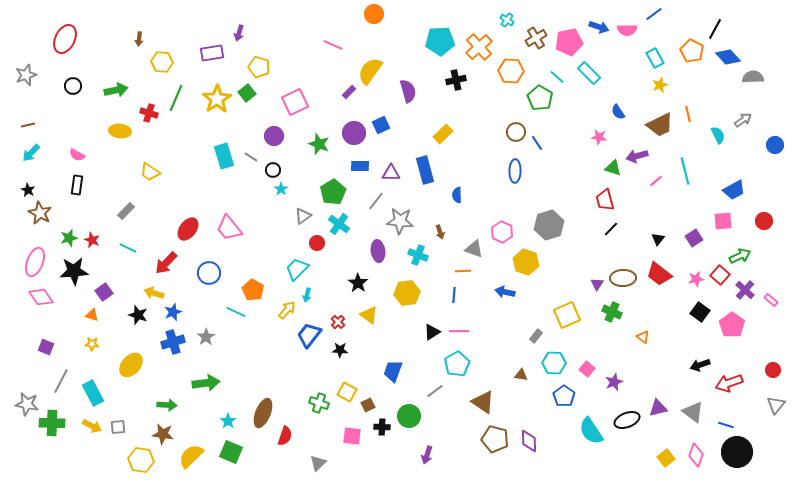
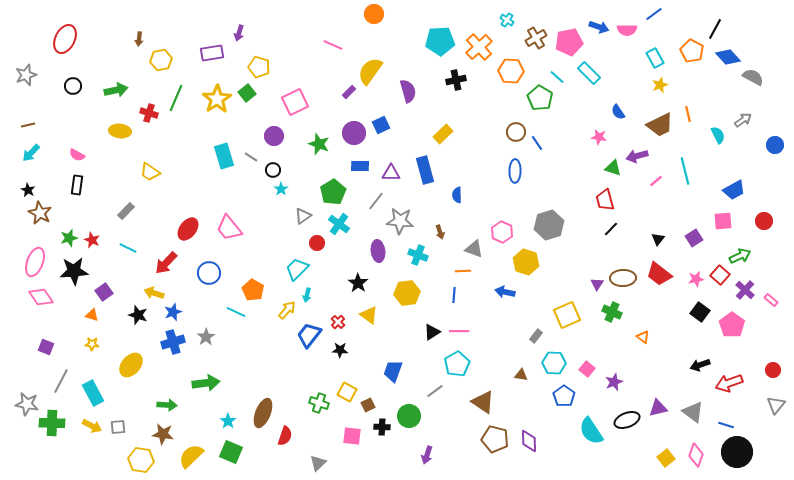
yellow hexagon at (162, 62): moved 1 px left, 2 px up; rotated 15 degrees counterclockwise
gray semicircle at (753, 77): rotated 30 degrees clockwise
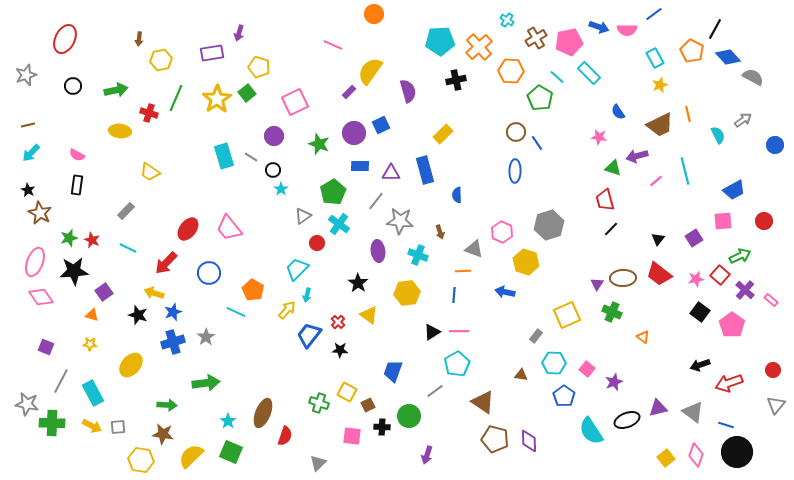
yellow star at (92, 344): moved 2 px left
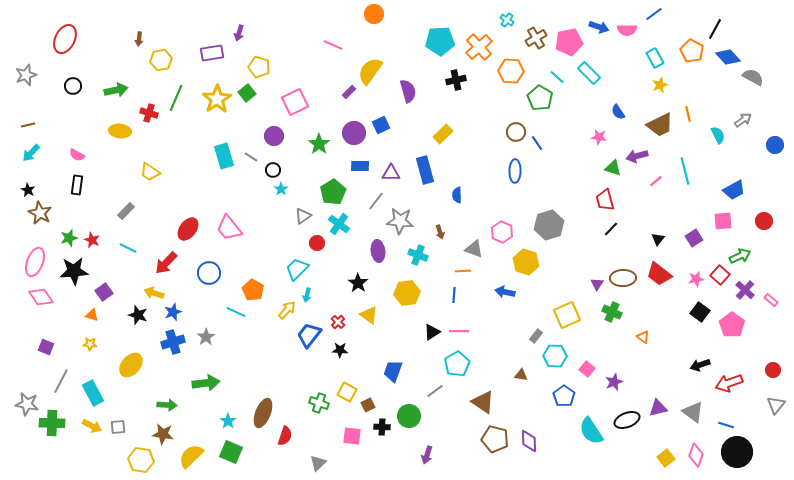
green star at (319, 144): rotated 15 degrees clockwise
cyan hexagon at (554, 363): moved 1 px right, 7 px up
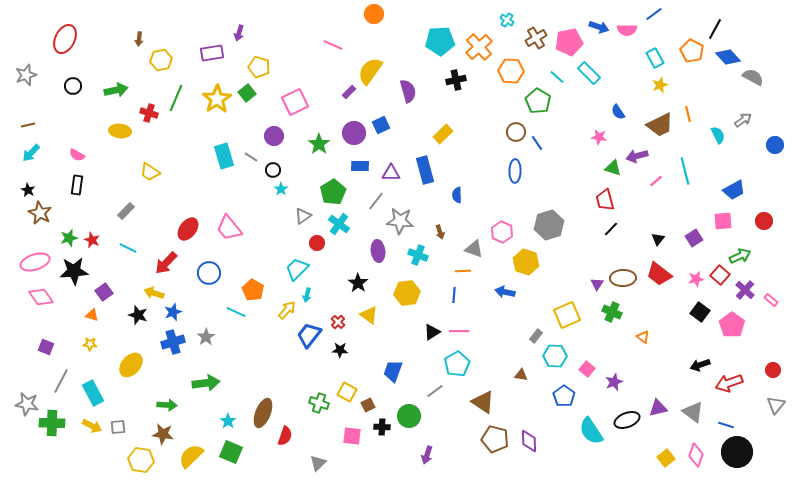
green pentagon at (540, 98): moved 2 px left, 3 px down
pink ellipse at (35, 262): rotated 52 degrees clockwise
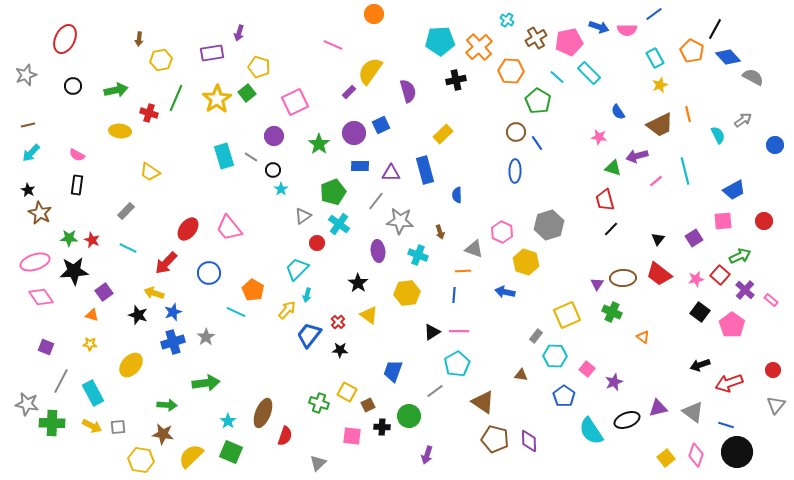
green pentagon at (333, 192): rotated 10 degrees clockwise
green star at (69, 238): rotated 18 degrees clockwise
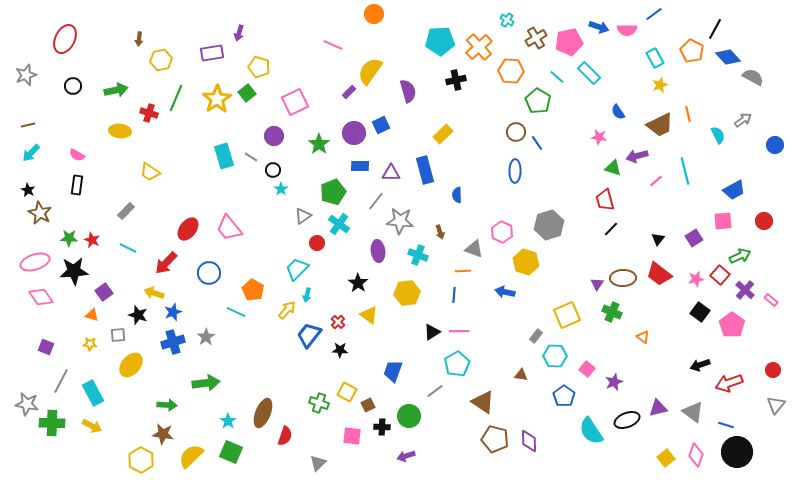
gray square at (118, 427): moved 92 px up
purple arrow at (427, 455): moved 21 px left, 1 px down; rotated 54 degrees clockwise
yellow hexagon at (141, 460): rotated 20 degrees clockwise
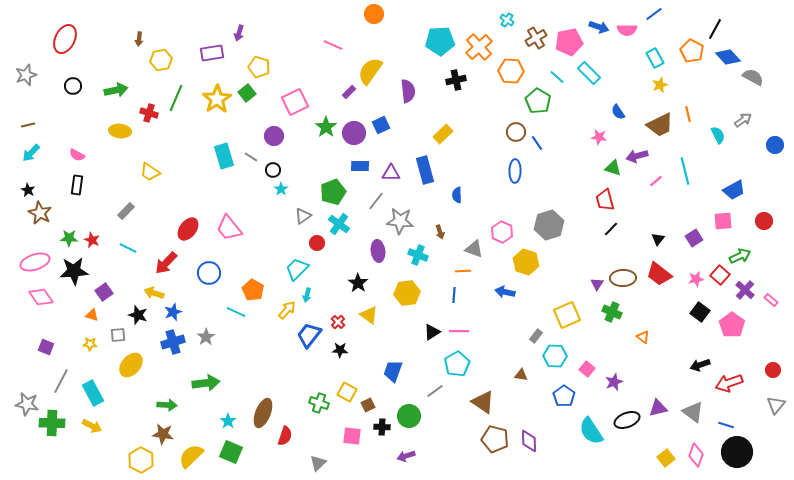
purple semicircle at (408, 91): rotated 10 degrees clockwise
green star at (319, 144): moved 7 px right, 17 px up
